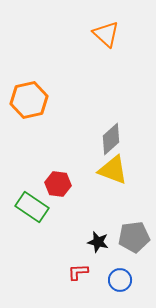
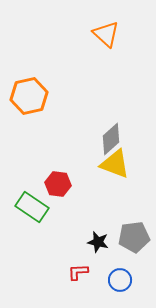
orange hexagon: moved 4 px up
yellow triangle: moved 2 px right, 6 px up
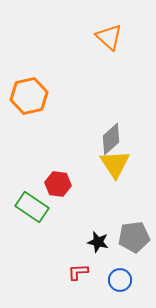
orange triangle: moved 3 px right, 3 px down
yellow triangle: rotated 36 degrees clockwise
